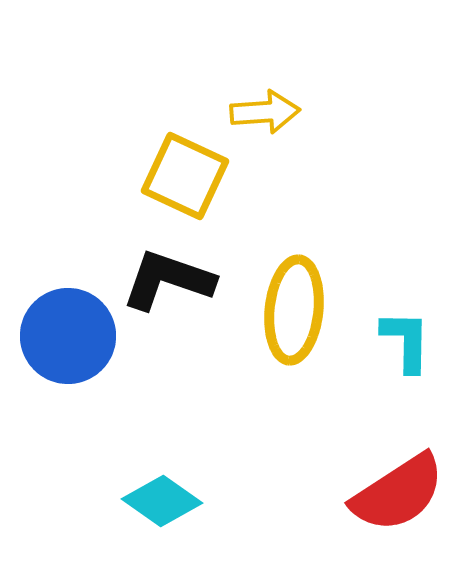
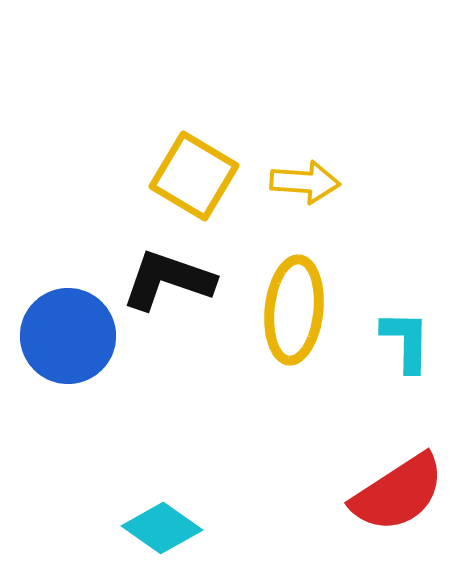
yellow arrow: moved 40 px right, 70 px down; rotated 8 degrees clockwise
yellow square: moved 9 px right; rotated 6 degrees clockwise
cyan diamond: moved 27 px down
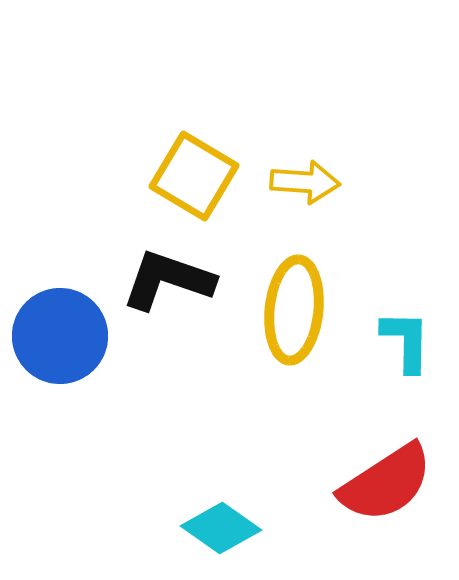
blue circle: moved 8 px left
red semicircle: moved 12 px left, 10 px up
cyan diamond: moved 59 px right
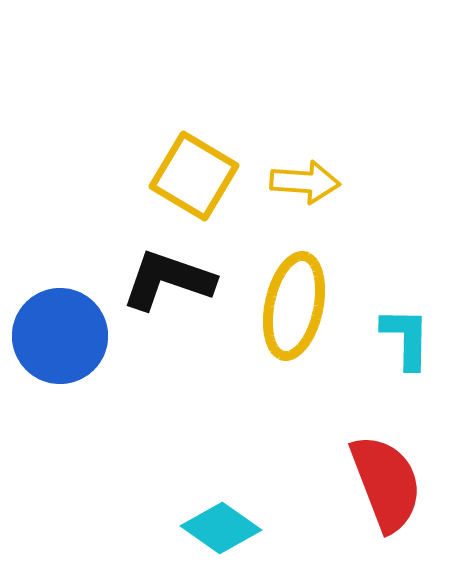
yellow ellipse: moved 4 px up; rotated 6 degrees clockwise
cyan L-shape: moved 3 px up
red semicircle: rotated 78 degrees counterclockwise
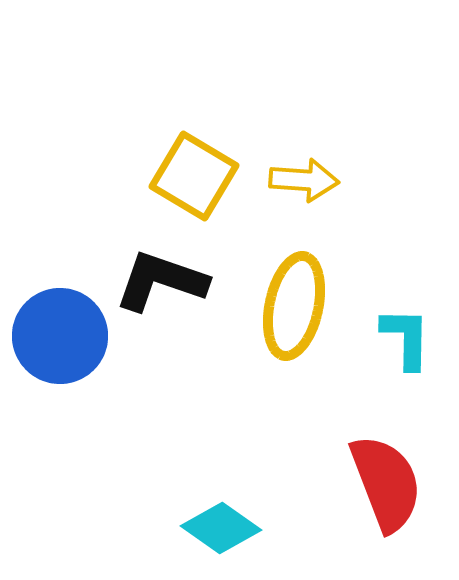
yellow arrow: moved 1 px left, 2 px up
black L-shape: moved 7 px left, 1 px down
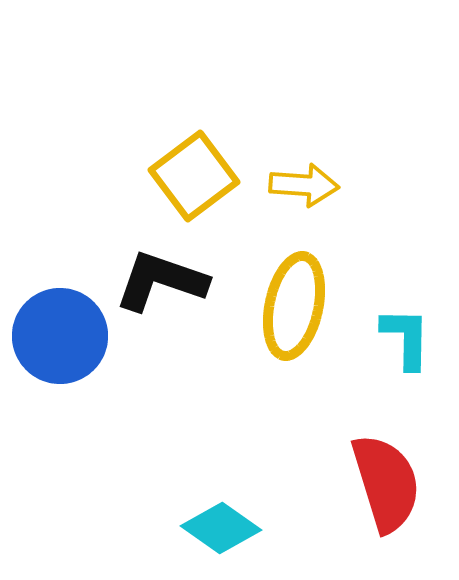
yellow square: rotated 22 degrees clockwise
yellow arrow: moved 5 px down
red semicircle: rotated 4 degrees clockwise
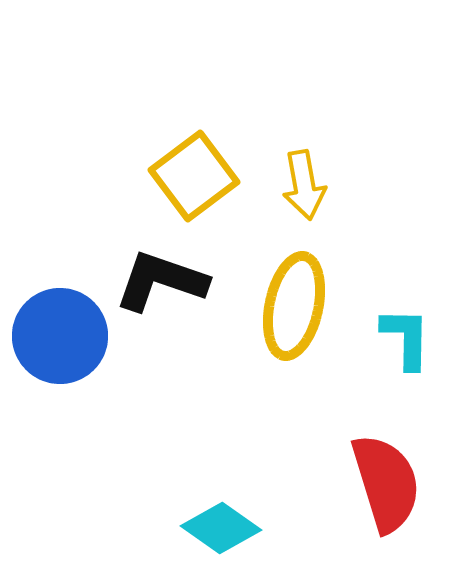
yellow arrow: rotated 76 degrees clockwise
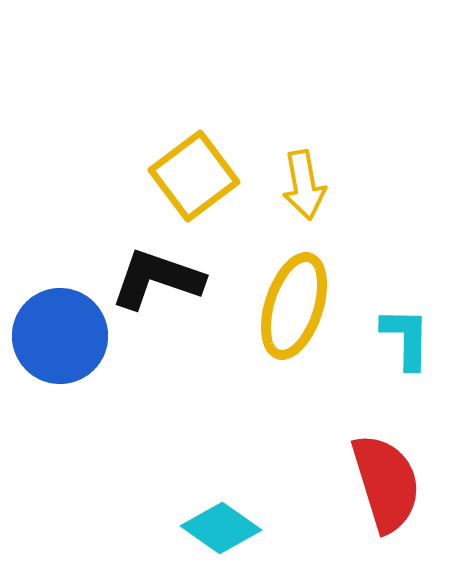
black L-shape: moved 4 px left, 2 px up
yellow ellipse: rotated 6 degrees clockwise
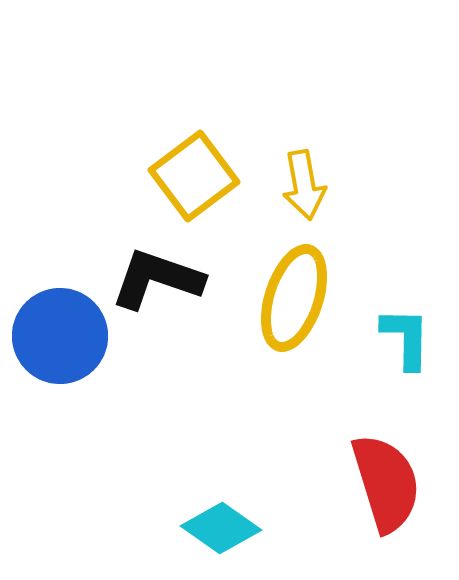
yellow ellipse: moved 8 px up
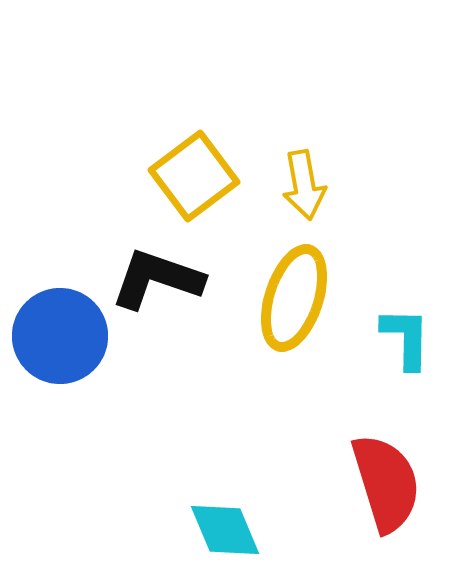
cyan diamond: moved 4 px right, 2 px down; rotated 32 degrees clockwise
